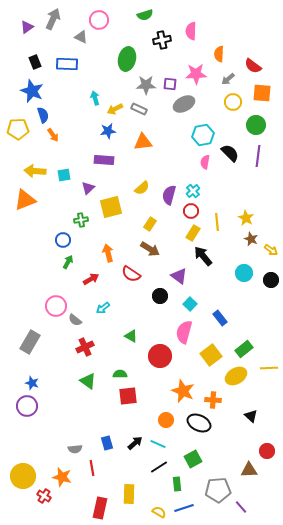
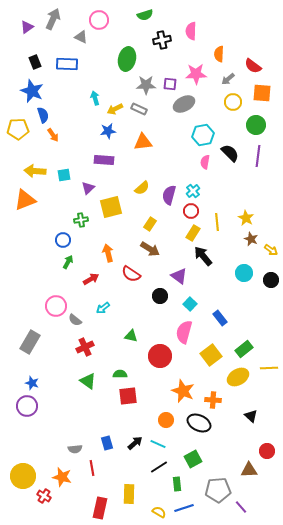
green triangle at (131, 336): rotated 16 degrees counterclockwise
yellow ellipse at (236, 376): moved 2 px right, 1 px down
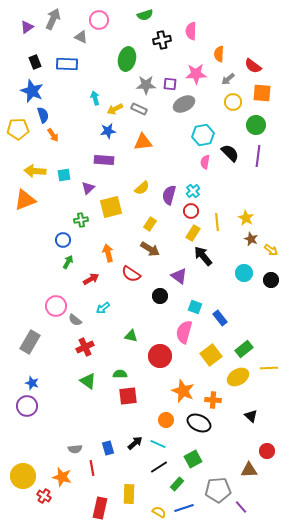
cyan square at (190, 304): moved 5 px right, 3 px down; rotated 24 degrees counterclockwise
blue rectangle at (107, 443): moved 1 px right, 5 px down
green rectangle at (177, 484): rotated 48 degrees clockwise
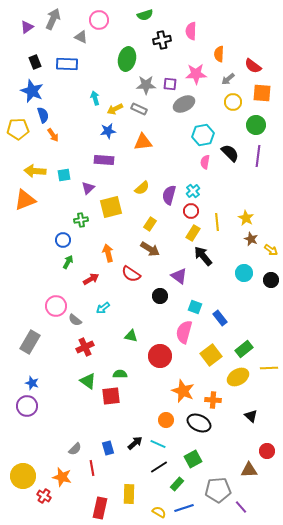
red square at (128, 396): moved 17 px left
gray semicircle at (75, 449): rotated 40 degrees counterclockwise
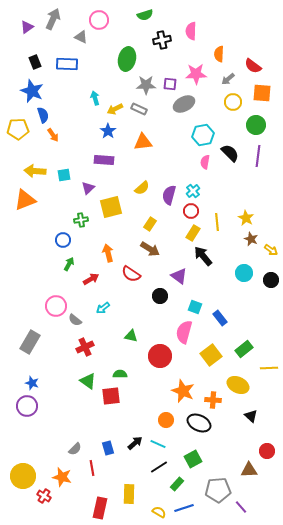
blue star at (108, 131): rotated 28 degrees counterclockwise
green arrow at (68, 262): moved 1 px right, 2 px down
yellow ellipse at (238, 377): moved 8 px down; rotated 55 degrees clockwise
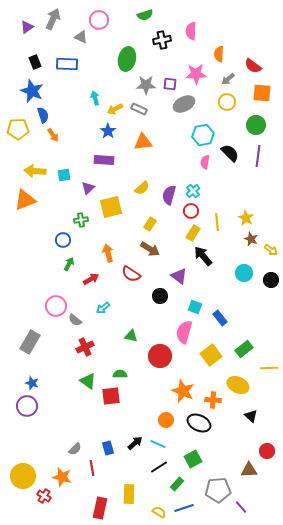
yellow circle at (233, 102): moved 6 px left
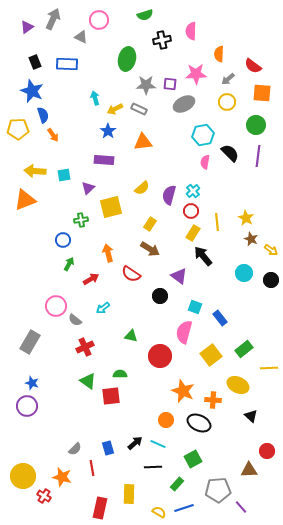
black line at (159, 467): moved 6 px left; rotated 30 degrees clockwise
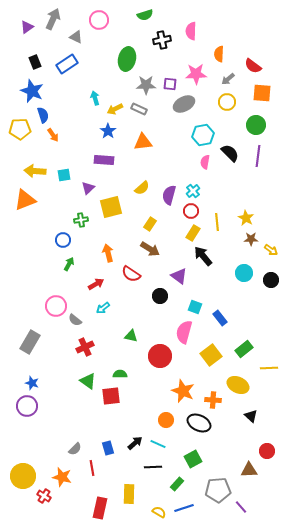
gray triangle at (81, 37): moved 5 px left
blue rectangle at (67, 64): rotated 35 degrees counterclockwise
yellow pentagon at (18, 129): moved 2 px right
brown star at (251, 239): rotated 24 degrees counterclockwise
red arrow at (91, 279): moved 5 px right, 5 px down
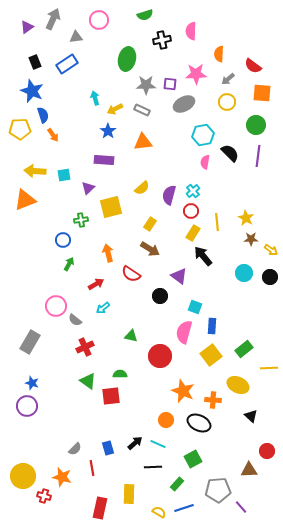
gray triangle at (76, 37): rotated 32 degrees counterclockwise
gray rectangle at (139, 109): moved 3 px right, 1 px down
black circle at (271, 280): moved 1 px left, 3 px up
blue rectangle at (220, 318): moved 8 px left, 8 px down; rotated 42 degrees clockwise
red cross at (44, 496): rotated 16 degrees counterclockwise
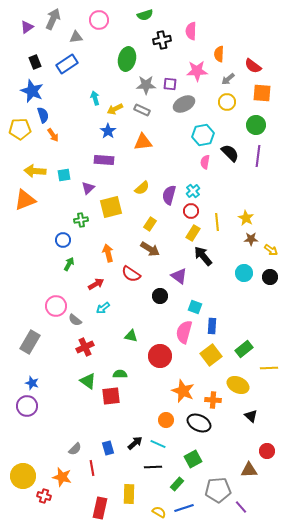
pink star at (196, 74): moved 1 px right, 3 px up
